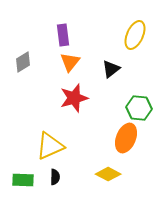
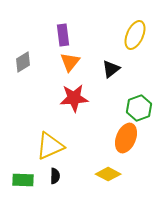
red star: rotated 12 degrees clockwise
green hexagon: rotated 25 degrees counterclockwise
black semicircle: moved 1 px up
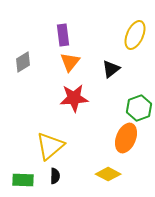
yellow triangle: rotated 16 degrees counterclockwise
